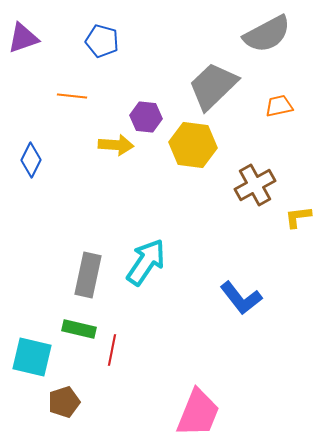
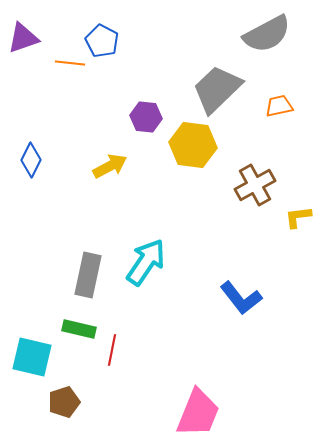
blue pentagon: rotated 12 degrees clockwise
gray trapezoid: moved 4 px right, 3 px down
orange line: moved 2 px left, 33 px up
yellow arrow: moved 6 px left, 21 px down; rotated 32 degrees counterclockwise
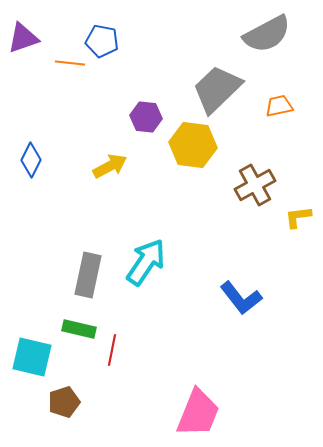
blue pentagon: rotated 16 degrees counterclockwise
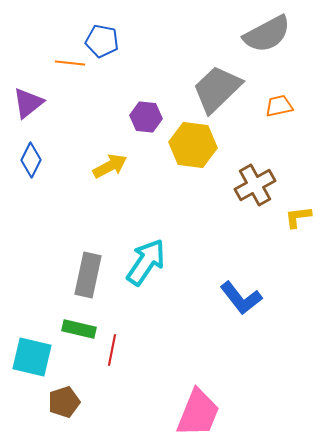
purple triangle: moved 5 px right, 65 px down; rotated 20 degrees counterclockwise
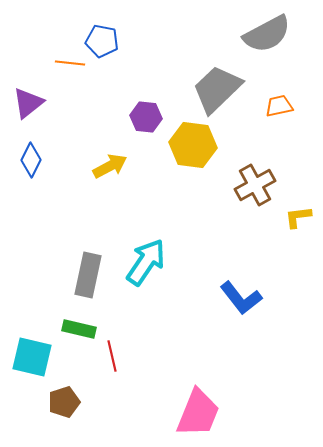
red line: moved 6 px down; rotated 24 degrees counterclockwise
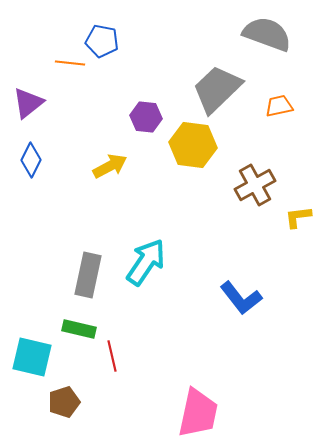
gray semicircle: rotated 132 degrees counterclockwise
pink trapezoid: rotated 10 degrees counterclockwise
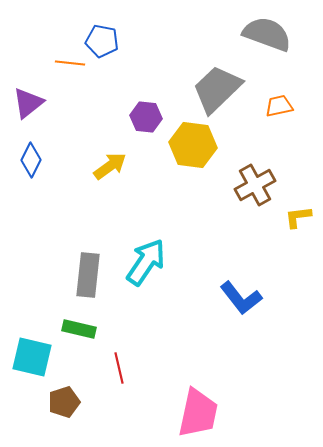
yellow arrow: rotated 8 degrees counterclockwise
gray rectangle: rotated 6 degrees counterclockwise
red line: moved 7 px right, 12 px down
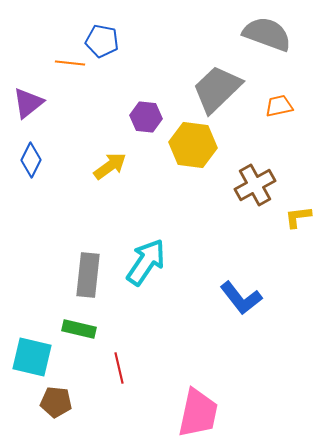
brown pentagon: moved 8 px left; rotated 24 degrees clockwise
